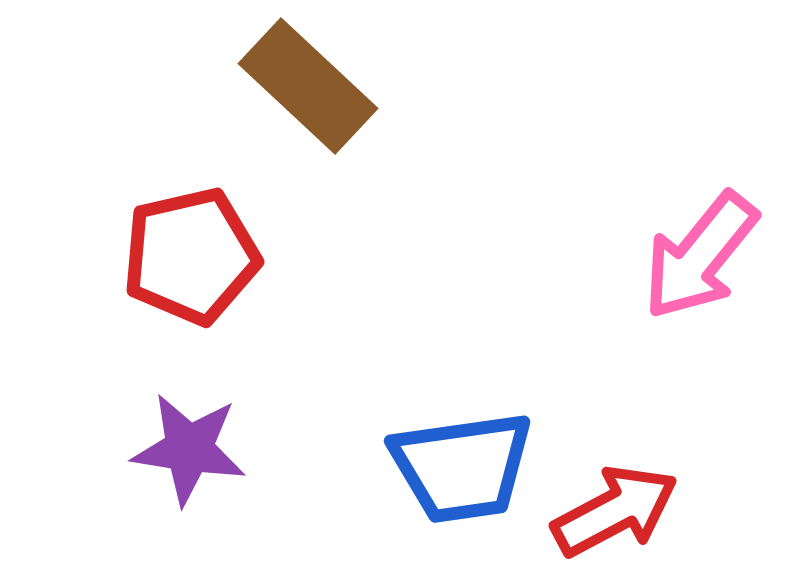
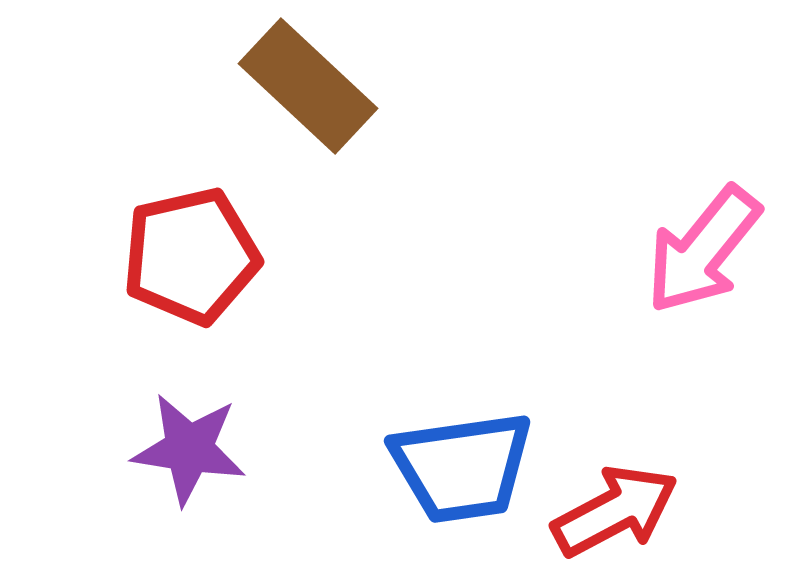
pink arrow: moved 3 px right, 6 px up
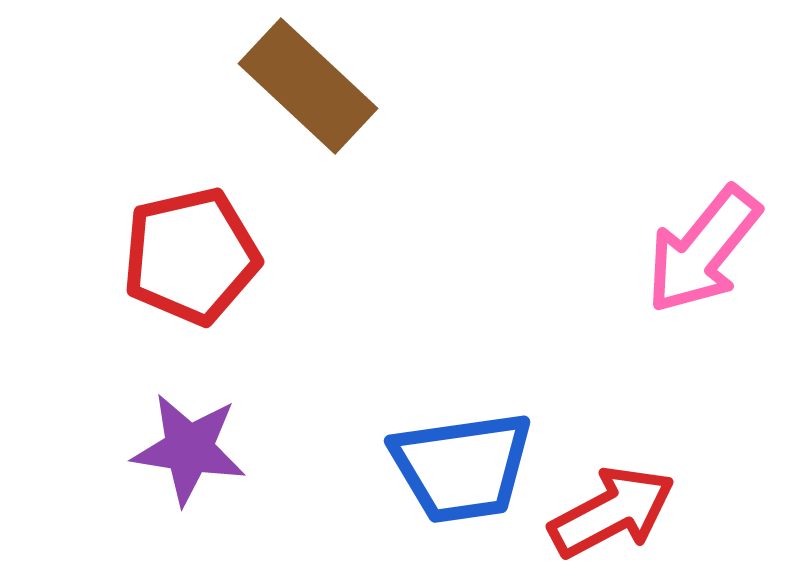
red arrow: moved 3 px left, 1 px down
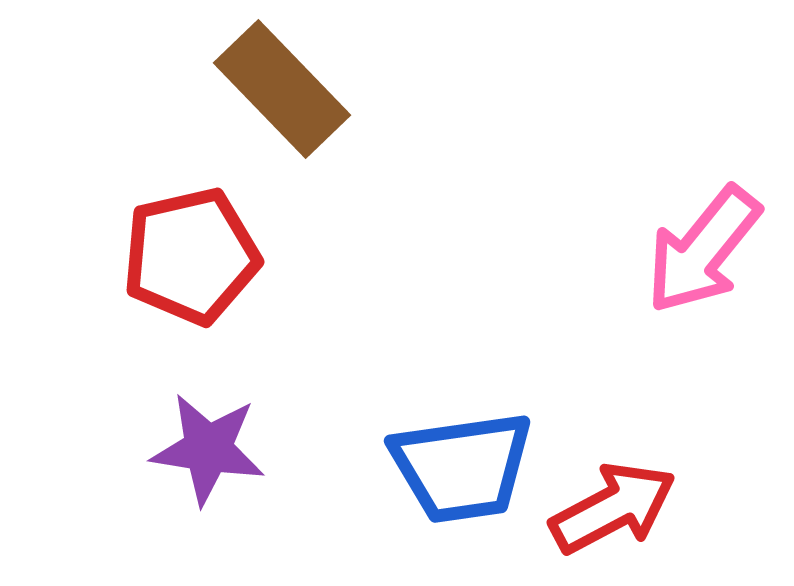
brown rectangle: moved 26 px left, 3 px down; rotated 3 degrees clockwise
purple star: moved 19 px right
red arrow: moved 1 px right, 4 px up
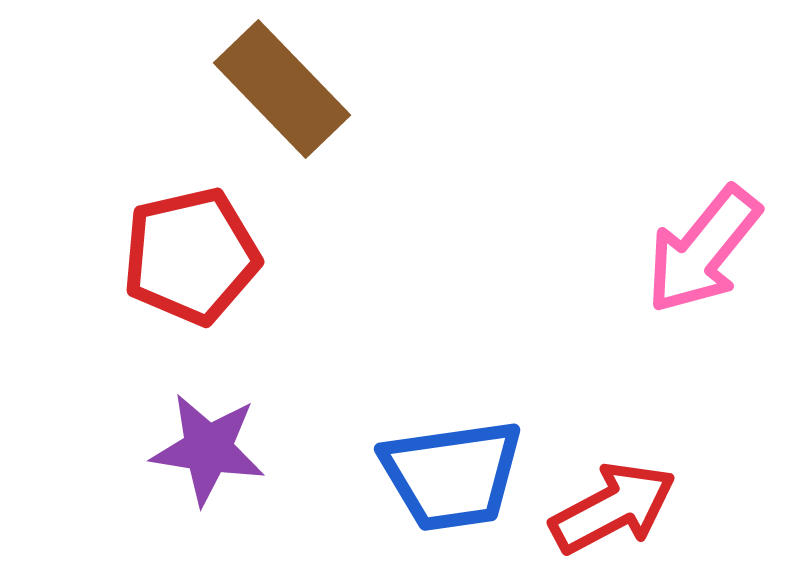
blue trapezoid: moved 10 px left, 8 px down
